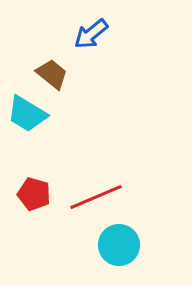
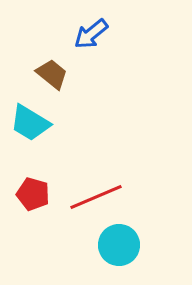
cyan trapezoid: moved 3 px right, 9 px down
red pentagon: moved 1 px left
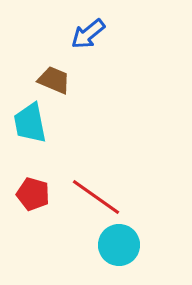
blue arrow: moved 3 px left
brown trapezoid: moved 2 px right, 6 px down; rotated 16 degrees counterclockwise
cyan trapezoid: rotated 48 degrees clockwise
red line: rotated 58 degrees clockwise
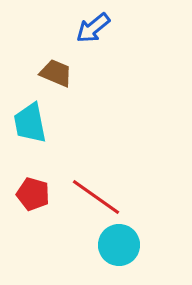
blue arrow: moved 5 px right, 6 px up
brown trapezoid: moved 2 px right, 7 px up
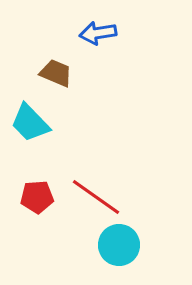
blue arrow: moved 5 px right, 5 px down; rotated 30 degrees clockwise
cyan trapezoid: rotated 33 degrees counterclockwise
red pentagon: moved 4 px right, 3 px down; rotated 20 degrees counterclockwise
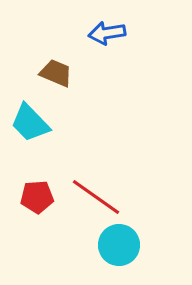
blue arrow: moved 9 px right
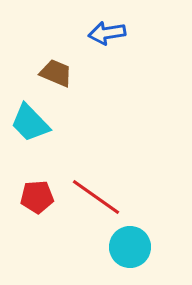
cyan circle: moved 11 px right, 2 px down
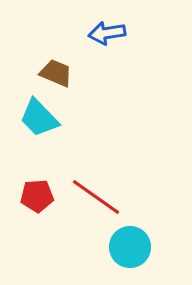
cyan trapezoid: moved 9 px right, 5 px up
red pentagon: moved 1 px up
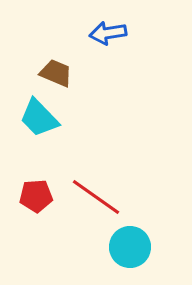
blue arrow: moved 1 px right
red pentagon: moved 1 px left
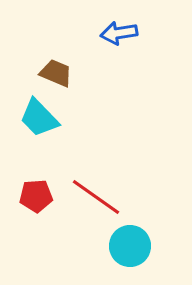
blue arrow: moved 11 px right
cyan circle: moved 1 px up
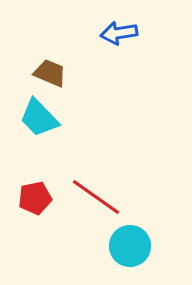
brown trapezoid: moved 6 px left
red pentagon: moved 1 px left, 2 px down; rotated 8 degrees counterclockwise
